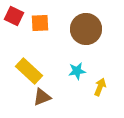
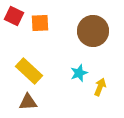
brown circle: moved 7 px right, 2 px down
cyan star: moved 2 px right, 2 px down; rotated 12 degrees counterclockwise
brown triangle: moved 14 px left, 5 px down; rotated 18 degrees clockwise
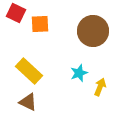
red square: moved 2 px right, 3 px up
orange square: moved 1 px down
brown triangle: rotated 30 degrees clockwise
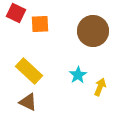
cyan star: moved 1 px left, 2 px down; rotated 12 degrees counterclockwise
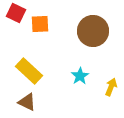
cyan star: moved 2 px right, 1 px down
yellow arrow: moved 11 px right
brown triangle: moved 1 px left
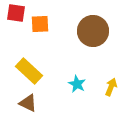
red square: rotated 18 degrees counterclockwise
cyan star: moved 3 px left, 8 px down; rotated 12 degrees counterclockwise
brown triangle: moved 1 px right, 1 px down
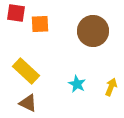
yellow rectangle: moved 3 px left
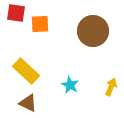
cyan star: moved 7 px left, 1 px down
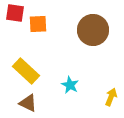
red square: moved 1 px left
orange square: moved 2 px left
brown circle: moved 1 px up
yellow arrow: moved 10 px down
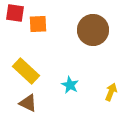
yellow arrow: moved 5 px up
